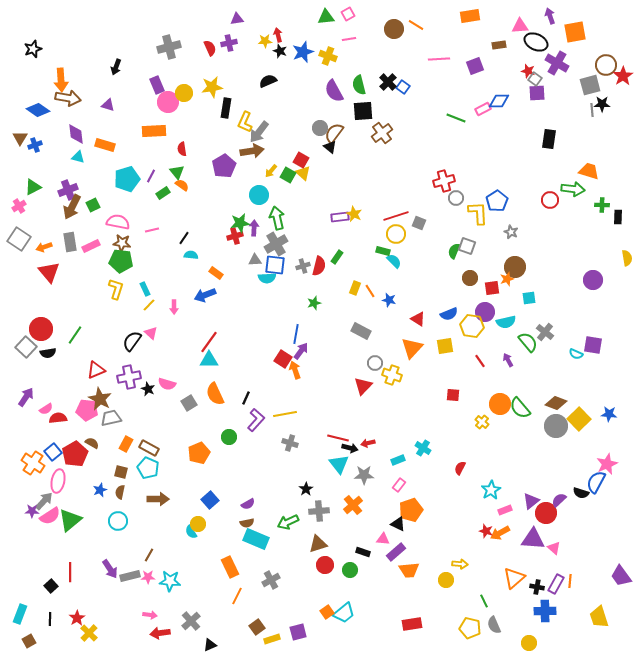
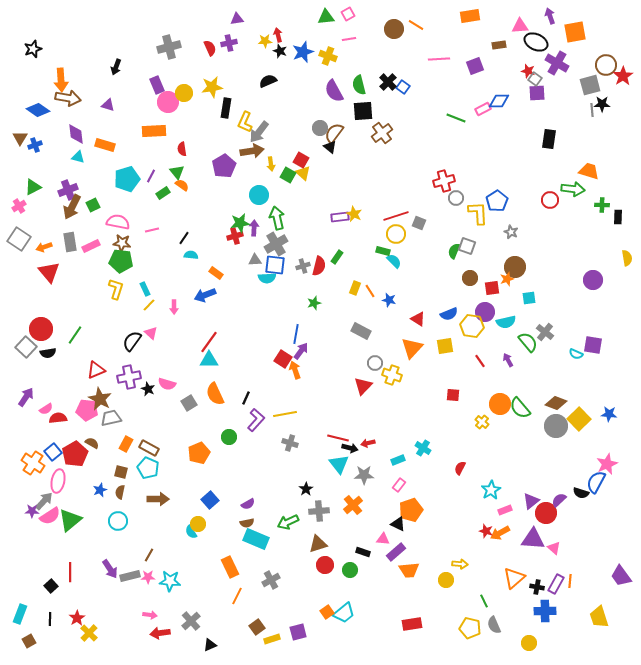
yellow arrow at (271, 171): moved 7 px up; rotated 48 degrees counterclockwise
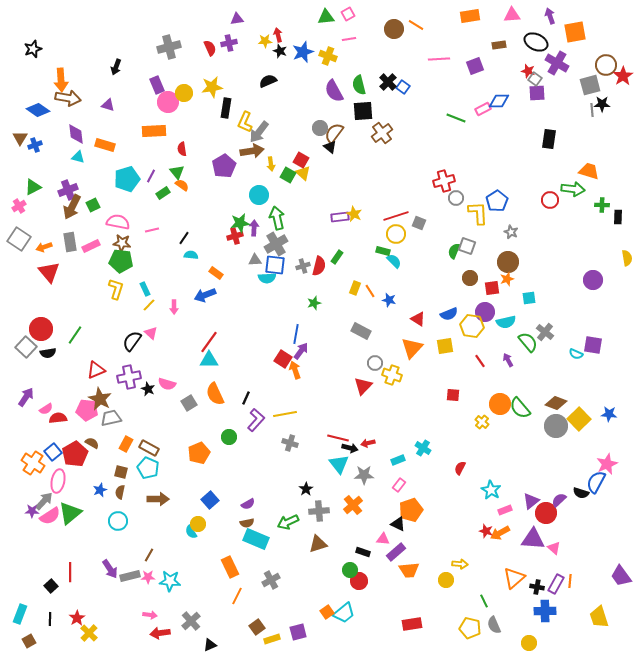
pink triangle at (520, 26): moved 8 px left, 11 px up
brown circle at (515, 267): moved 7 px left, 5 px up
cyan star at (491, 490): rotated 12 degrees counterclockwise
green triangle at (70, 520): moved 7 px up
red circle at (325, 565): moved 34 px right, 16 px down
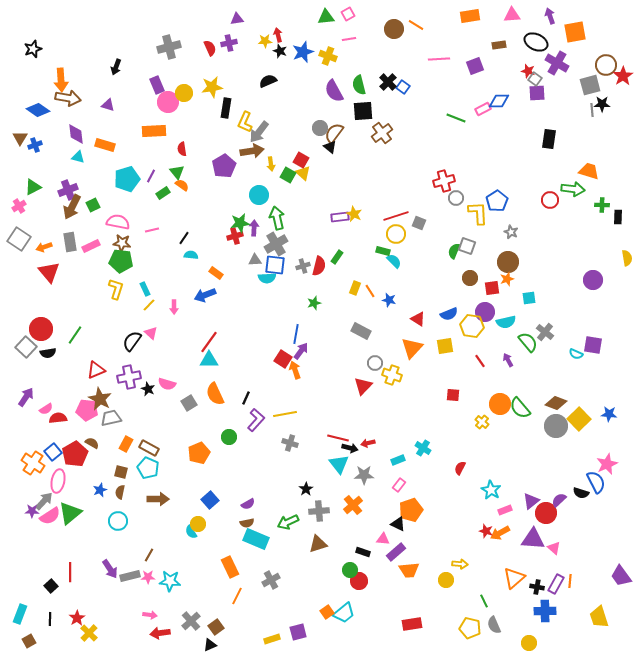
blue semicircle at (596, 482): rotated 125 degrees clockwise
brown square at (257, 627): moved 41 px left
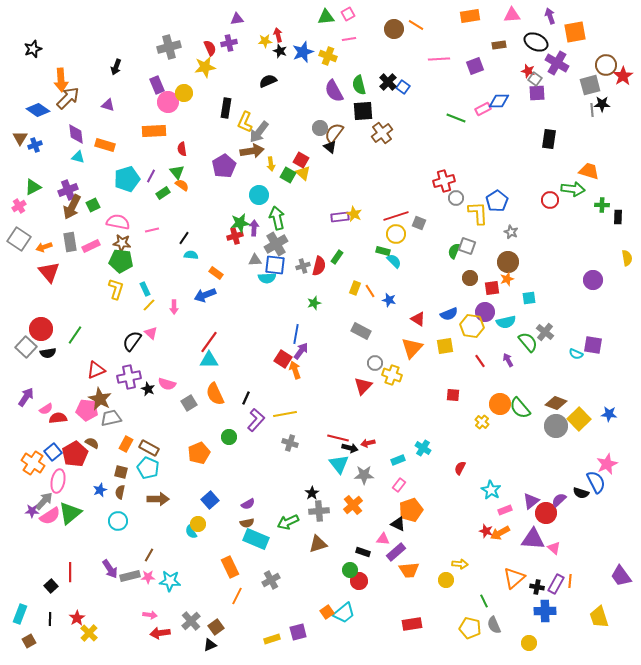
yellow star at (212, 87): moved 7 px left, 20 px up
brown arrow at (68, 98): rotated 55 degrees counterclockwise
black star at (306, 489): moved 6 px right, 4 px down
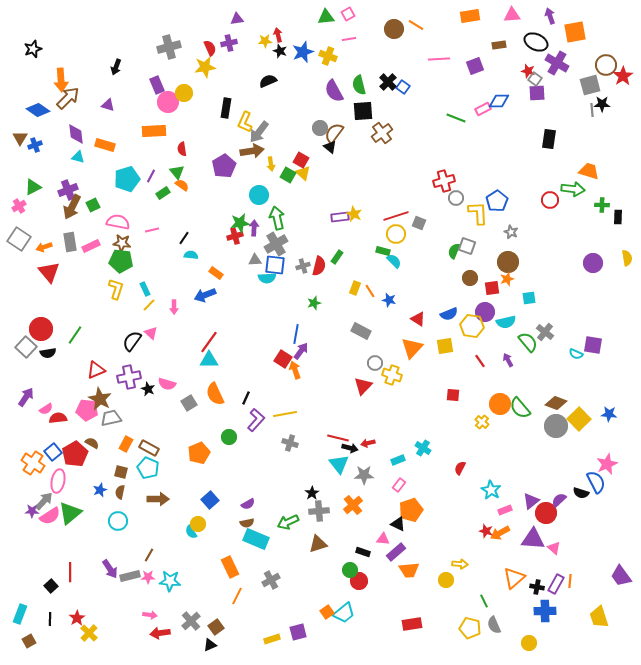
purple circle at (593, 280): moved 17 px up
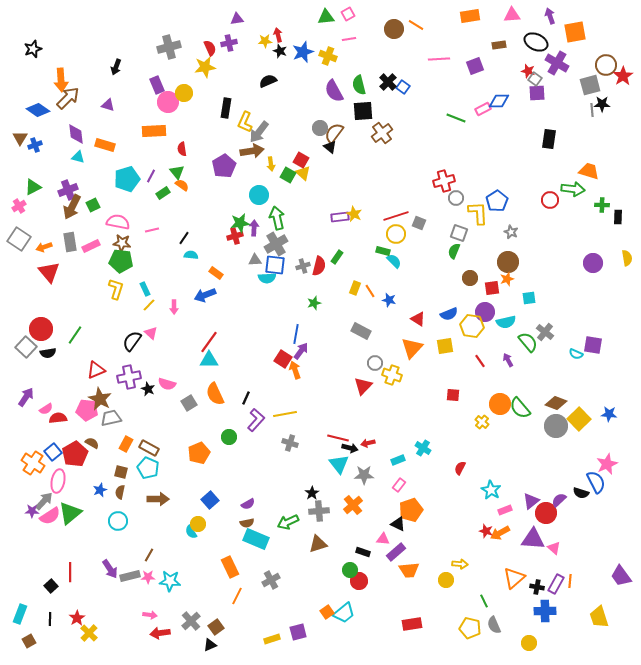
gray square at (467, 246): moved 8 px left, 13 px up
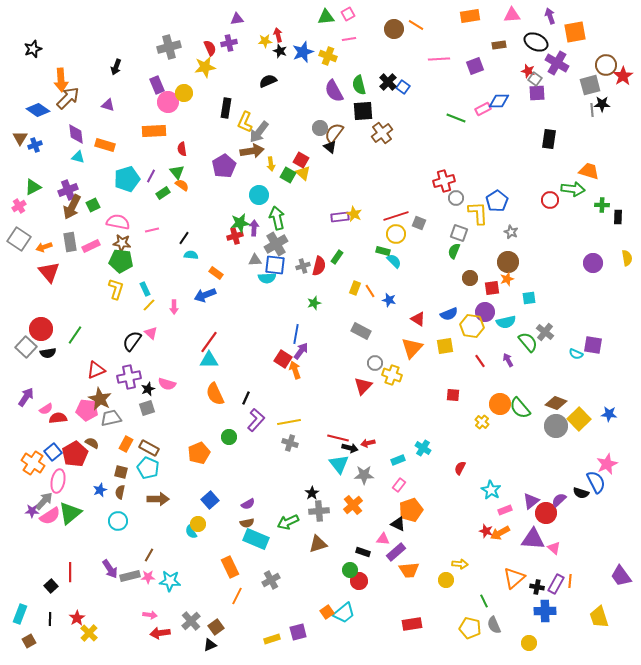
black star at (148, 389): rotated 24 degrees clockwise
gray square at (189, 403): moved 42 px left, 5 px down; rotated 14 degrees clockwise
yellow line at (285, 414): moved 4 px right, 8 px down
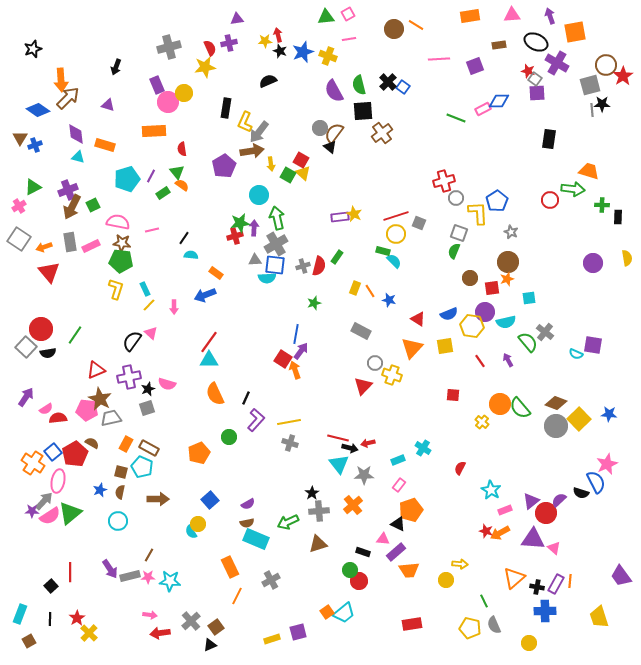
cyan pentagon at (148, 468): moved 6 px left, 1 px up
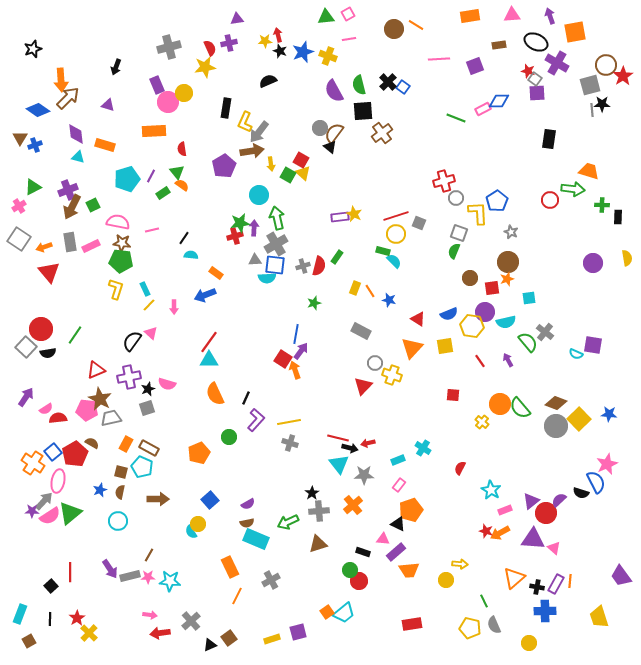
brown square at (216, 627): moved 13 px right, 11 px down
